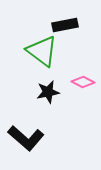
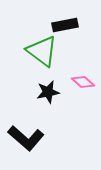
pink diamond: rotated 15 degrees clockwise
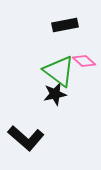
green triangle: moved 17 px right, 20 px down
pink diamond: moved 1 px right, 21 px up
black star: moved 7 px right, 2 px down
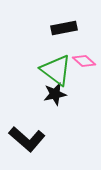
black rectangle: moved 1 px left, 3 px down
green triangle: moved 3 px left, 1 px up
black L-shape: moved 1 px right, 1 px down
